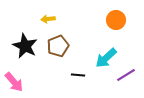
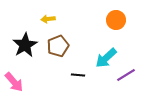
black star: moved 1 px up; rotated 15 degrees clockwise
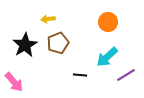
orange circle: moved 8 px left, 2 px down
brown pentagon: moved 3 px up
cyan arrow: moved 1 px right, 1 px up
black line: moved 2 px right
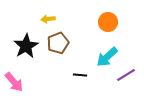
black star: moved 1 px right, 1 px down
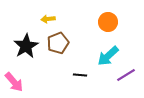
cyan arrow: moved 1 px right, 1 px up
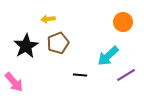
orange circle: moved 15 px right
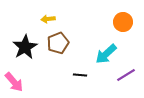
black star: moved 1 px left, 1 px down
cyan arrow: moved 2 px left, 2 px up
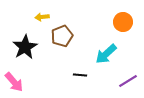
yellow arrow: moved 6 px left, 2 px up
brown pentagon: moved 4 px right, 7 px up
purple line: moved 2 px right, 6 px down
